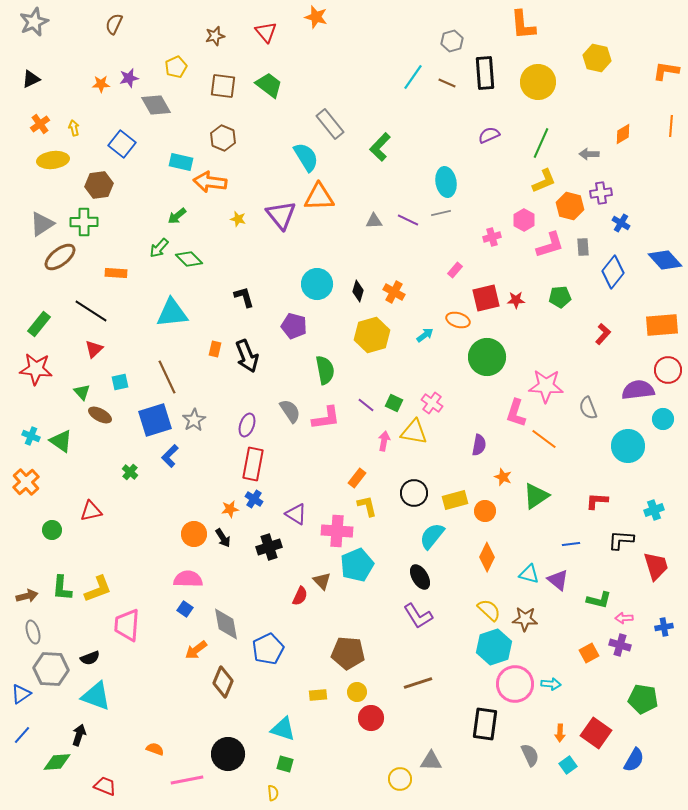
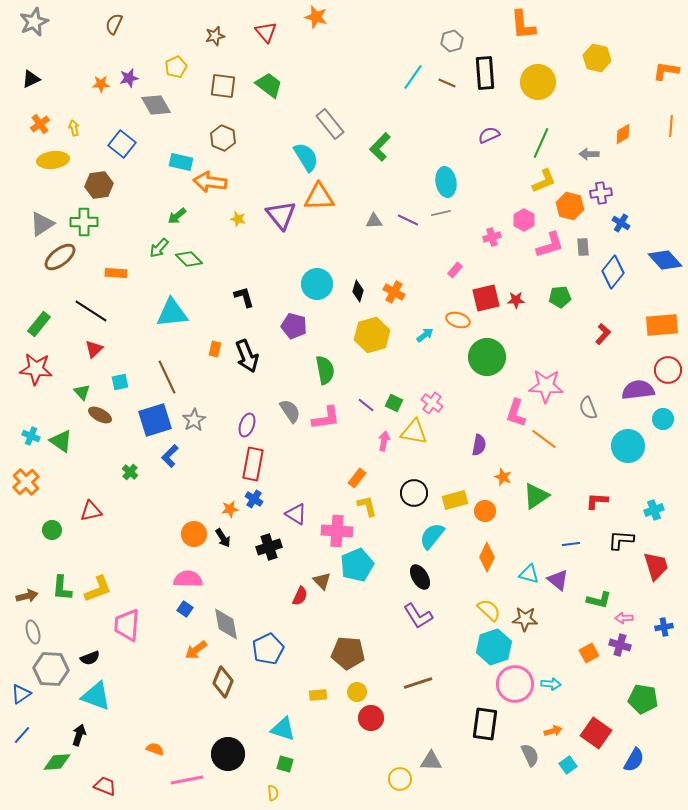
orange arrow at (560, 733): moved 7 px left, 2 px up; rotated 108 degrees counterclockwise
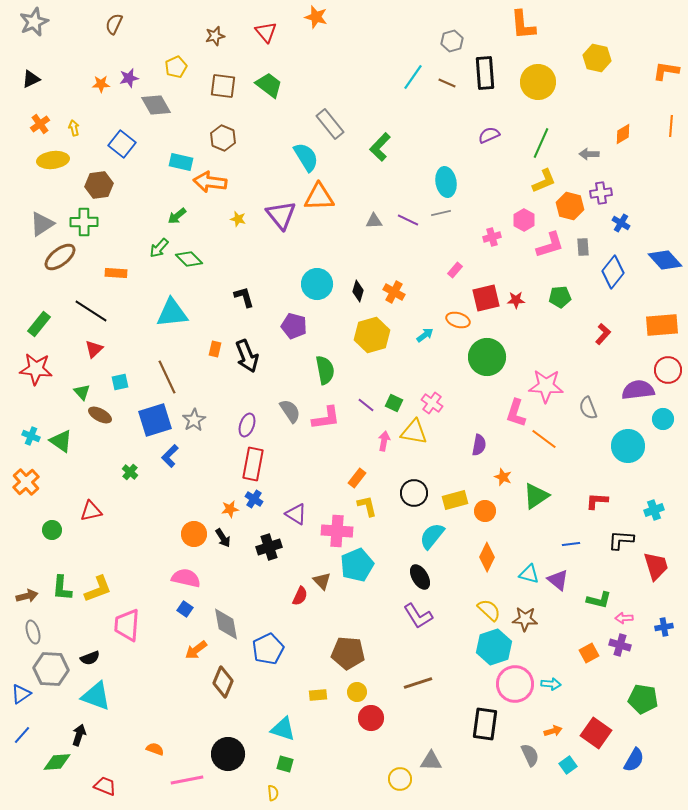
pink semicircle at (188, 579): moved 2 px left, 1 px up; rotated 12 degrees clockwise
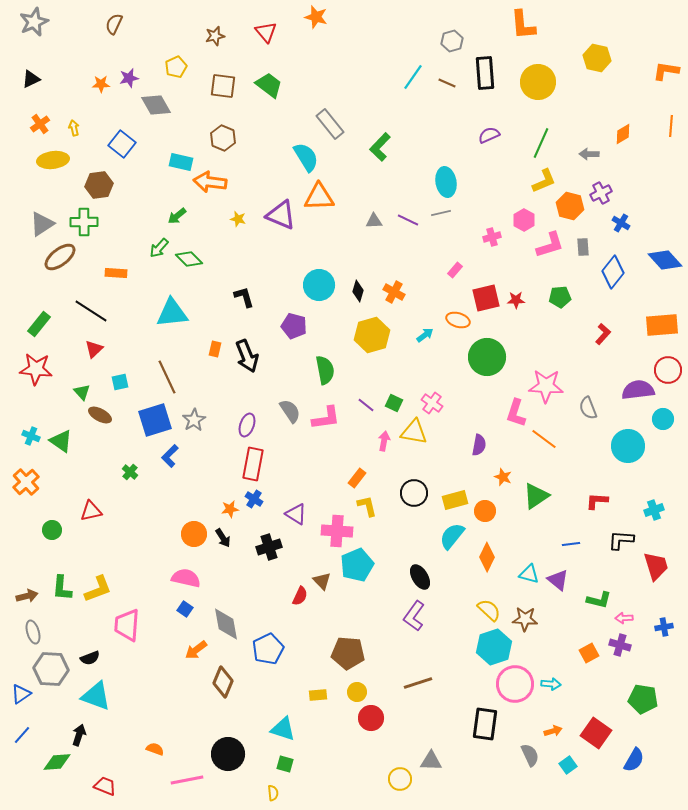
purple cross at (601, 193): rotated 20 degrees counterclockwise
purple triangle at (281, 215): rotated 28 degrees counterclockwise
cyan circle at (317, 284): moved 2 px right, 1 px down
cyan semicircle at (432, 536): moved 20 px right
purple L-shape at (418, 616): moved 4 px left; rotated 68 degrees clockwise
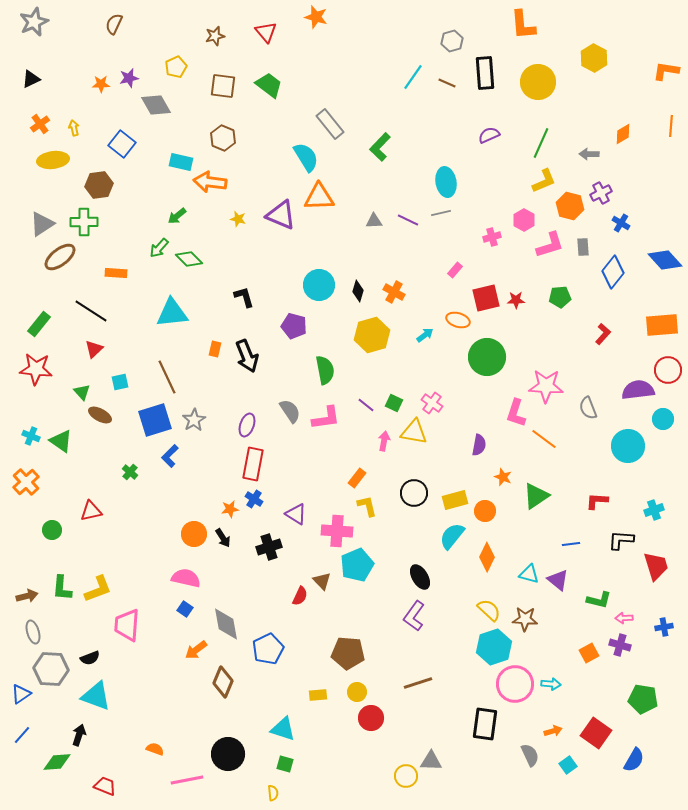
yellow hexagon at (597, 58): moved 3 px left; rotated 16 degrees clockwise
yellow circle at (400, 779): moved 6 px right, 3 px up
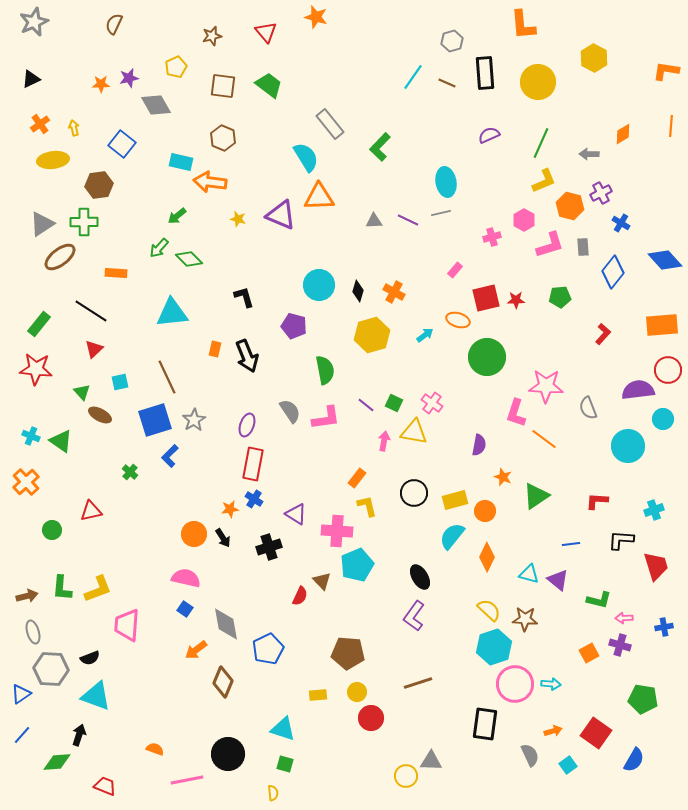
brown star at (215, 36): moved 3 px left
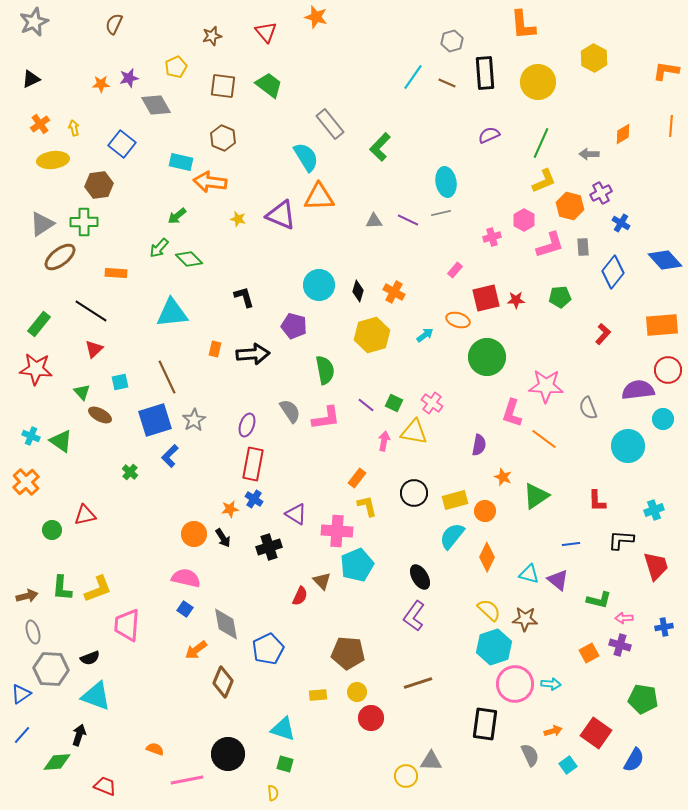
black arrow at (247, 356): moved 6 px right, 2 px up; rotated 72 degrees counterclockwise
pink L-shape at (516, 413): moved 4 px left
red L-shape at (597, 501): rotated 95 degrees counterclockwise
red triangle at (91, 511): moved 6 px left, 4 px down
